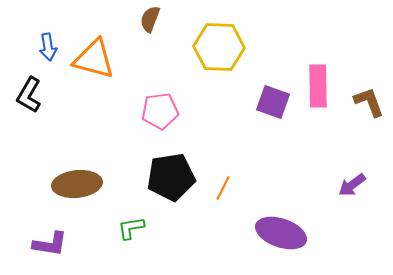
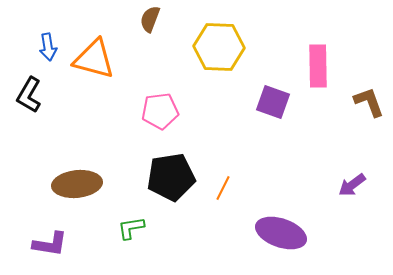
pink rectangle: moved 20 px up
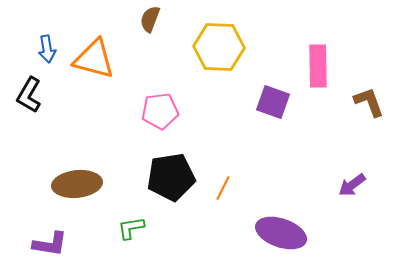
blue arrow: moved 1 px left, 2 px down
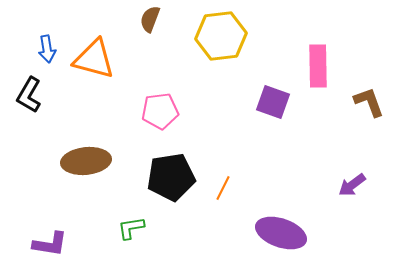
yellow hexagon: moved 2 px right, 11 px up; rotated 9 degrees counterclockwise
brown ellipse: moved 9 px right, 23 px up
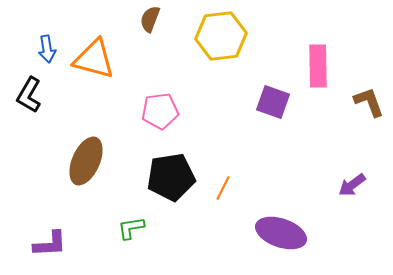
brown ellipse: rotated 60 degrees counterclockwise
purple L-shape: rotated 12 degrees counterclockwise
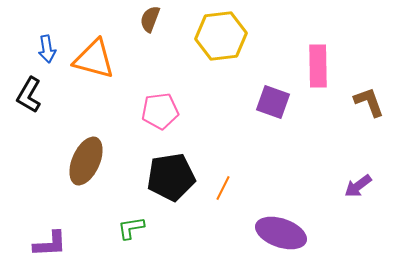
purple arrow: moved 6 px right, 1 px down
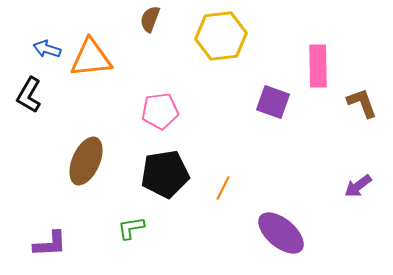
blue arrow: rotated 116 degrees clockwise
orange triangle: moved 3 px left, 1 px up; rotated 21 degrees counterclockwise
brown L-shape: moved 7 px left, 1 px down
black pentagon: moved 6 px left, 3 px up
purple ellipse: rotated 21 degrees clockwise
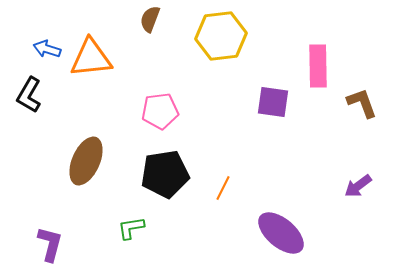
purple square: rotated 12 degrees counterclockwise
purple L-shape: rotated 72 degrees counterclockwise
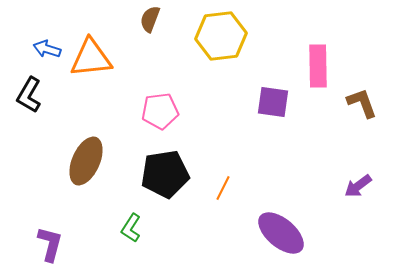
green L-shape: rotated 48 degrees counterclockwise
